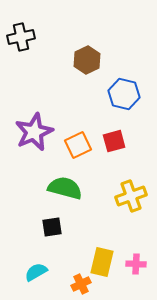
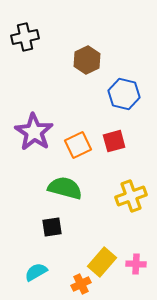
black cross: moved 4 px right
purple star: rotated 15 degrees counterclockwise
yellow rectangle: rotated 28 degrees clockwise
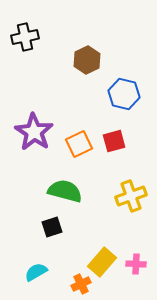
orange square: moved 1 px right, 1 px up
green semicircle: moved 3 px down
black square: rotated 10 degrees counterclockwise
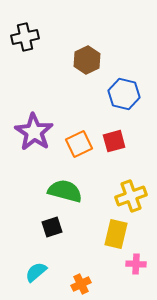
yellow rectangle: moved 14 px right, 28 px up; rotated 28 degrees counterclockwise
cyan semicircle: rotated 10 degrees counterclockwise
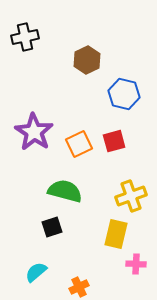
orange cross: moved 2 px left, 3 px down
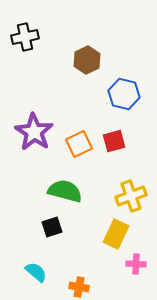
yellow rectangle: rotated 12 degrees clockwise
cyan semicircle: rotated 80 degrees clockwise
orange cross: rotated 36 degrees clockwise
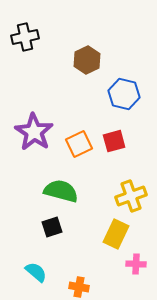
green semicircle: moved 4 px left
